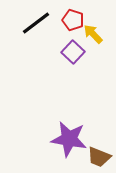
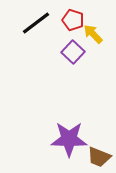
purple star: rotated 9 degrees counterclockwise
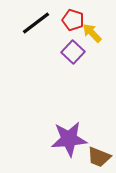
yellow arrow: moved 1 px left, 1 px up
purple star: rotated 6 degrees counterclockwise
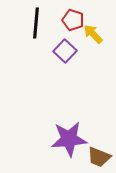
black line: rotated 48 degrees counterclockwise
yellow arrow: moved 1 px right, 1 px down
purple square: moved 8 px left, 1 px up
